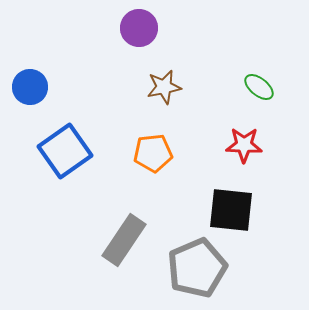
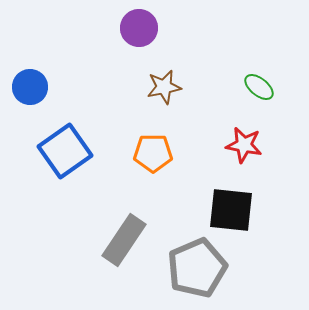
red star: rotated 9 degrees clockwise
orange pentagon: rotated 6 degrees clockwise
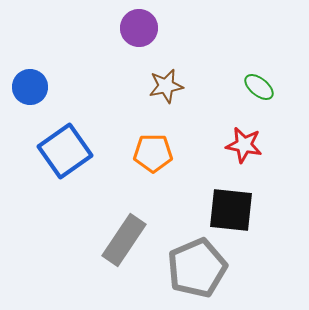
brown star: moved 2 px right, 1 px up
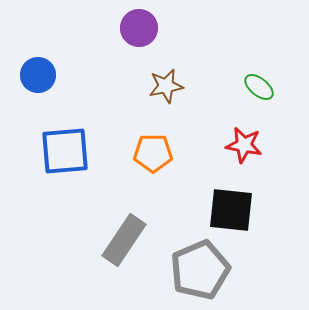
blue circle: moved 8 px right, 12 px up
blue square: rotated 30 degrees clockwise
gray pentagon: moved 3 px right, 2 px down
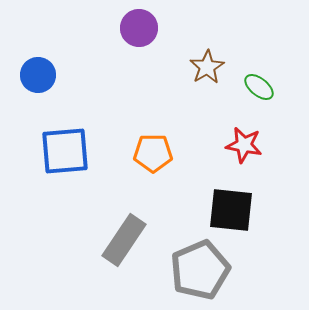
brown star: moved 41 px right, 19 px up; rotated 20 degrees counterclockwise
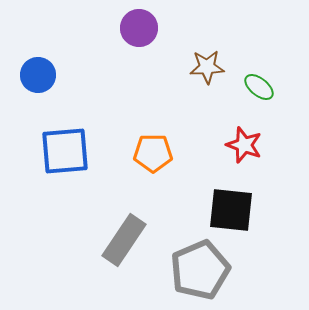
brown star: rotated 28 degrees clockwise
red star: rotated 9 degrees clockwise
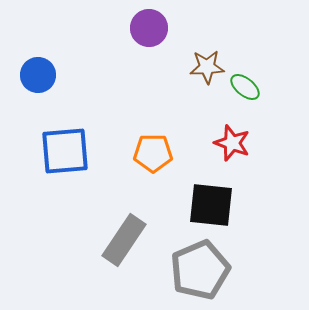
purple circle: moved 10 px right
green ellipse: moved 14 px left
red star: moved 12 px left, 2 px up
black square: moved 20 px left, 5 px up
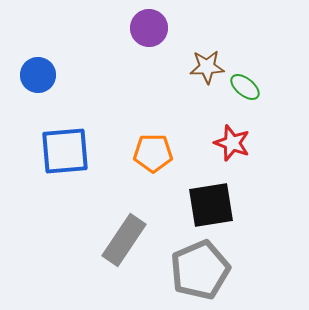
black square: rotated 15 degrees counterclockwise
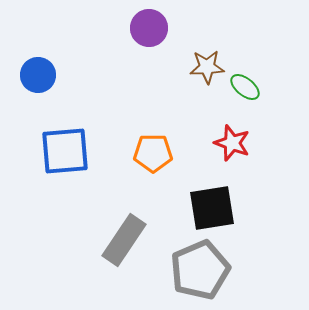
black square: moved 1 px right, 3 px down
